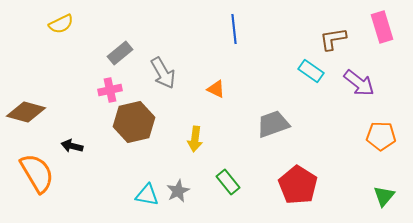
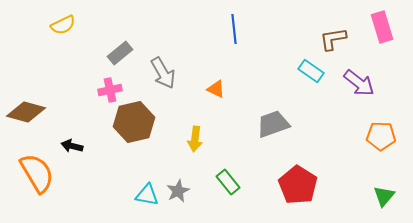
yellow semicircle: moved 2 px right, 1 px down
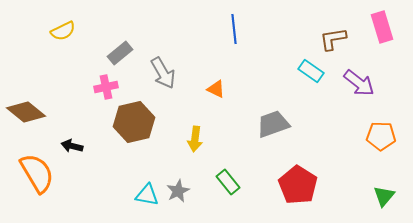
yellow semicircle: moved 6 px down
pink cross: moved 4 px left, 3 px up
brown diamond: rotated 24 degrees clockwise
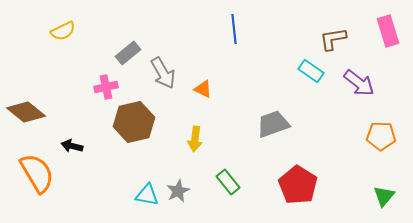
pink rectangle: moved 6 px right, 4 px down
gray rectangle: moved 8 px right
orange triangle: moved 13 px left
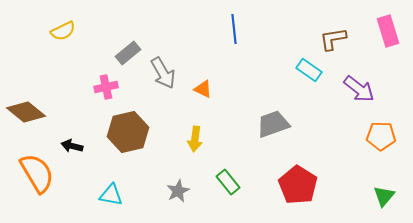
cyan rectangle: moved 2 px left, 1 px up
purple arrow: moved 6 px down
brown hexagon: moved 6 px left, 10 px down
cyan triangle: moved 36 px left
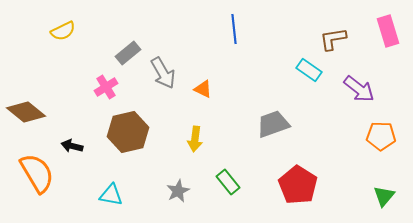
pink cross: rotated 20 degrees counterclockwise
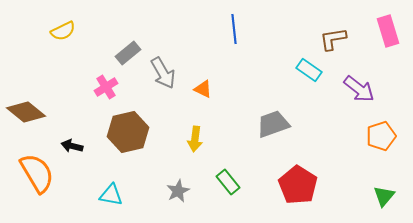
orange pentagon: rotated 20 degrees counterclockwise
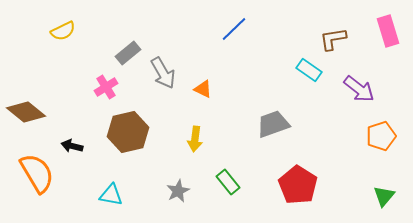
blue line: rotated 52 degrees clockwise
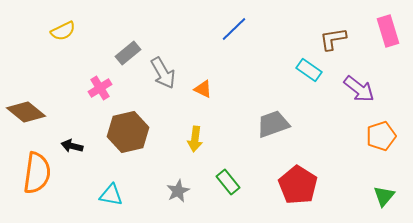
pink cross: moved 6 px left, 1 px down
orange semicircle: rotated 39 degrees clockwise
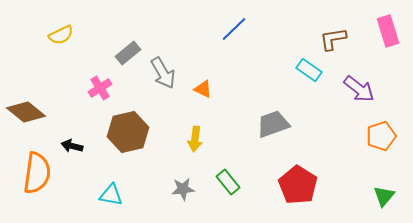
yellow semicircle: moved 2 px left, 4 px down
gray star: moved 5 px right, 2 px up; rotated 20 degrees clockwise
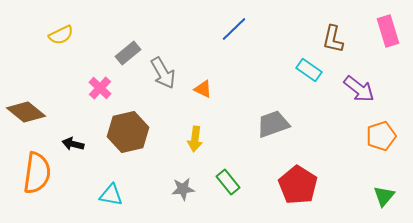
brown L-shape: rotated 68 degrees counterclockwise
pink cross: rotated 15 degrees counterclockwise
black arrow: moved 1 px right, 2 px up
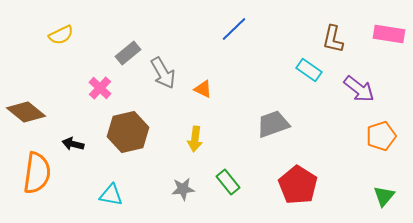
pink rectangle: moved 1 px right, 3 px down; rotated 64 degrees counterclockwise
